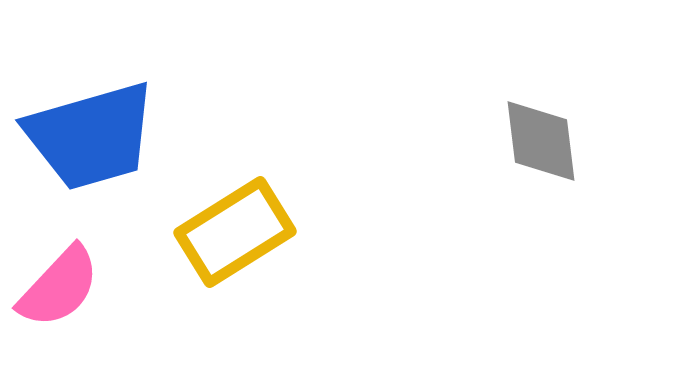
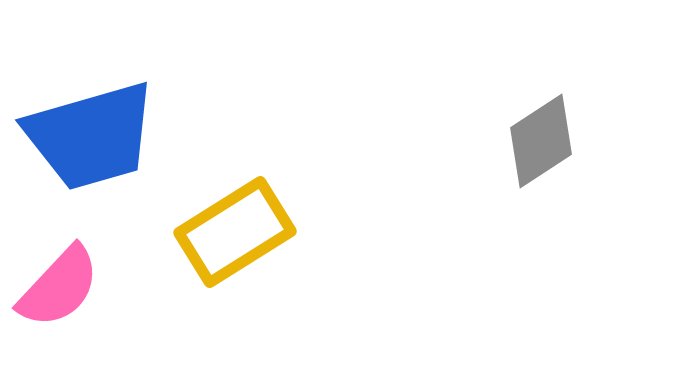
gray diamond: rotated 64 degrees clockwise
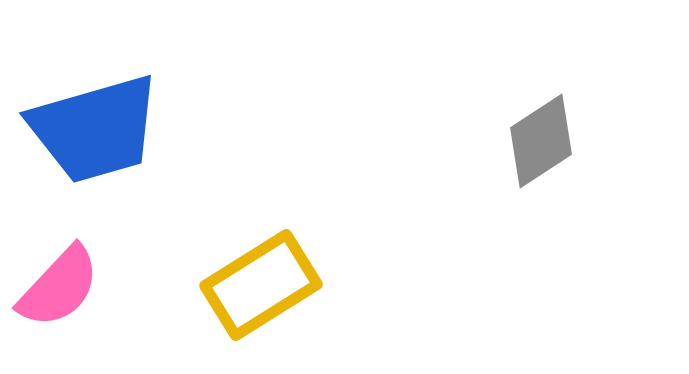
blue trapezoid: moved 4 px right, 7 px up
yellow rectangle: moved 26 px right, 53 px down
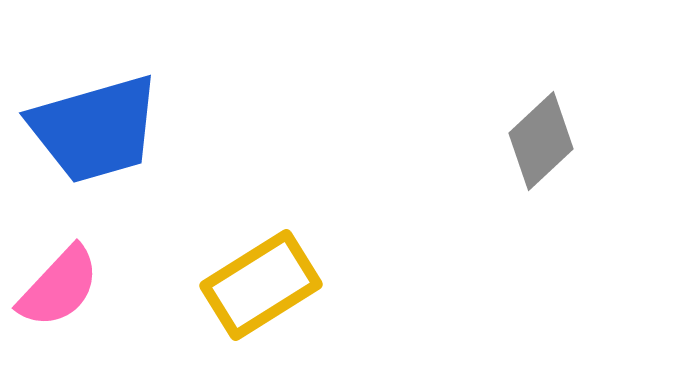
gray diamond: rotated 10 degrees counterclockwise
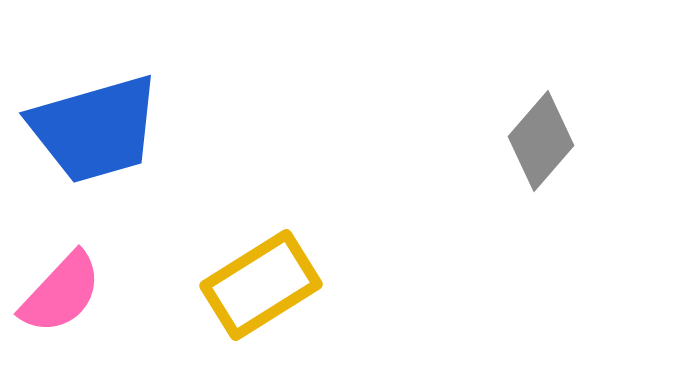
gray diamond: rotated 6 degrees counterclockwise
pink semicircle: moved 2 px right, 6 px down
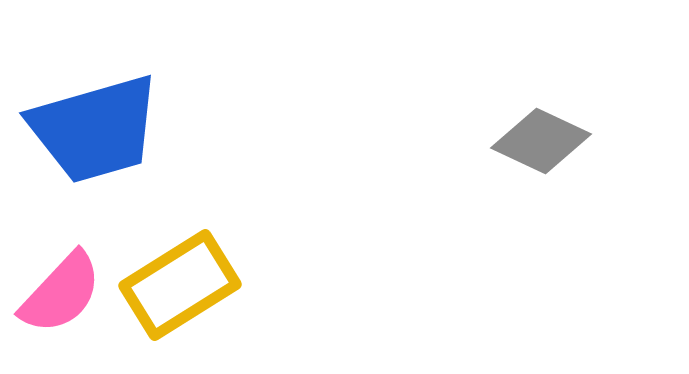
gray diamond: rotated 74 degrees clockwise
yellow rectangle: moved 81 px left
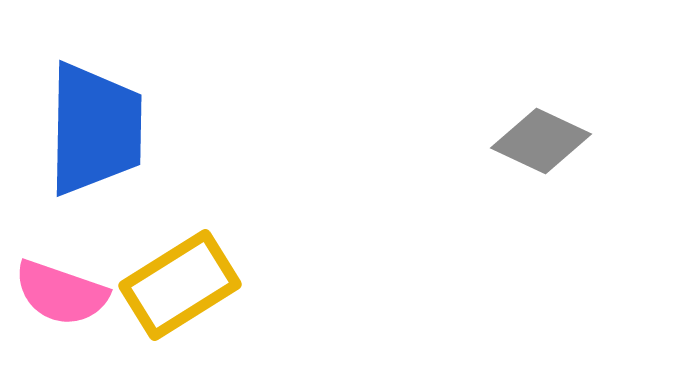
blue trapezoid: rotated 73 degrees counterclockwise
pink semicircle: rotated 66 degrees clockwise
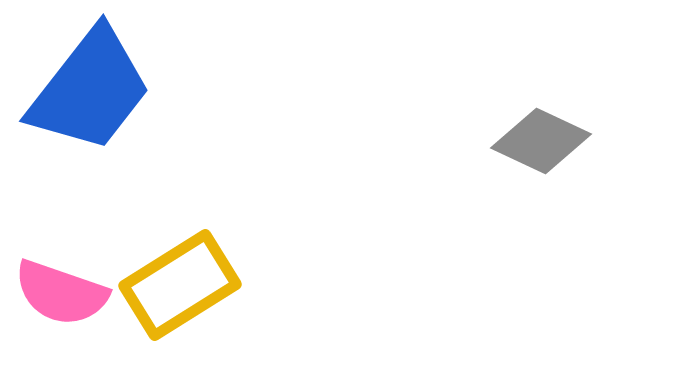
blue trapezoid: moved 5 px left, 39 px up; rotated 37 degrees clockwise
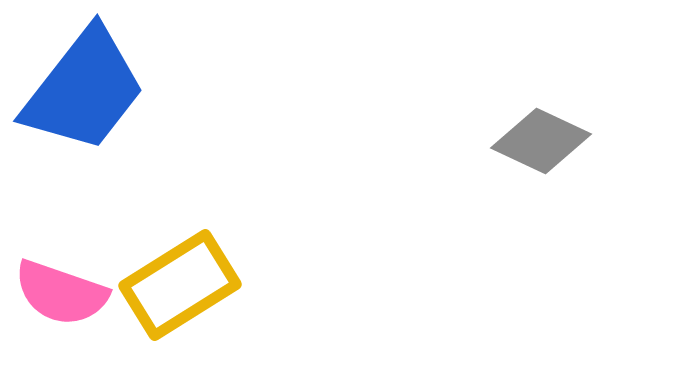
blue trapezoid: moved 6 px left
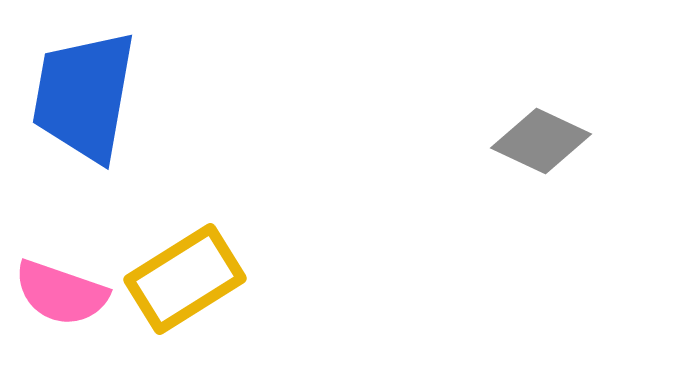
blue trapezoid: moved 6 px down; rotated 152 degrees clockwise
yellow rectangle: moved 5 px right, 6 px up
